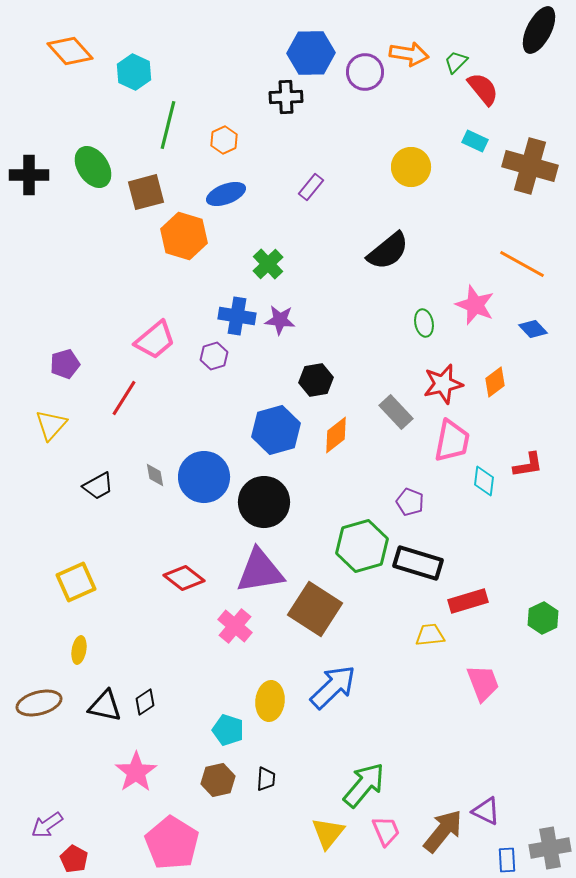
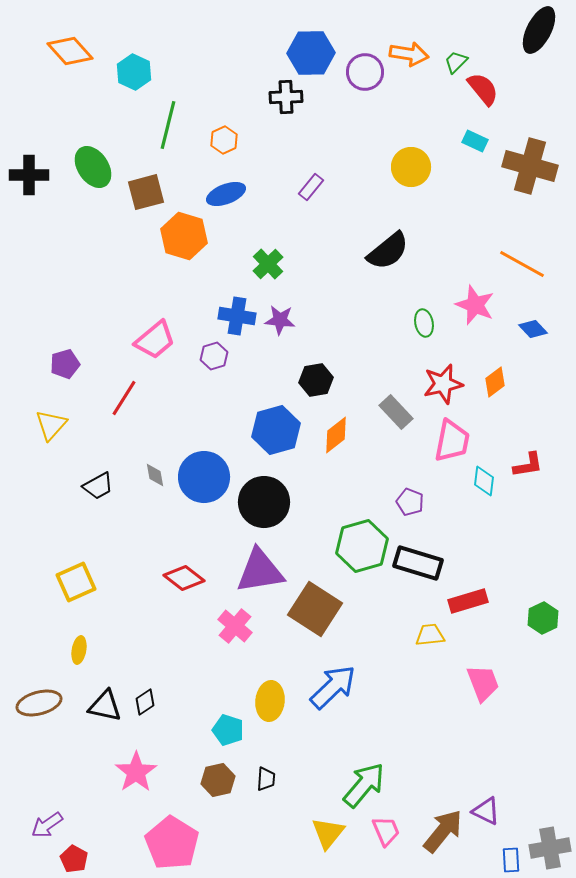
blue rectangle at (507, 860): moved 4 px right
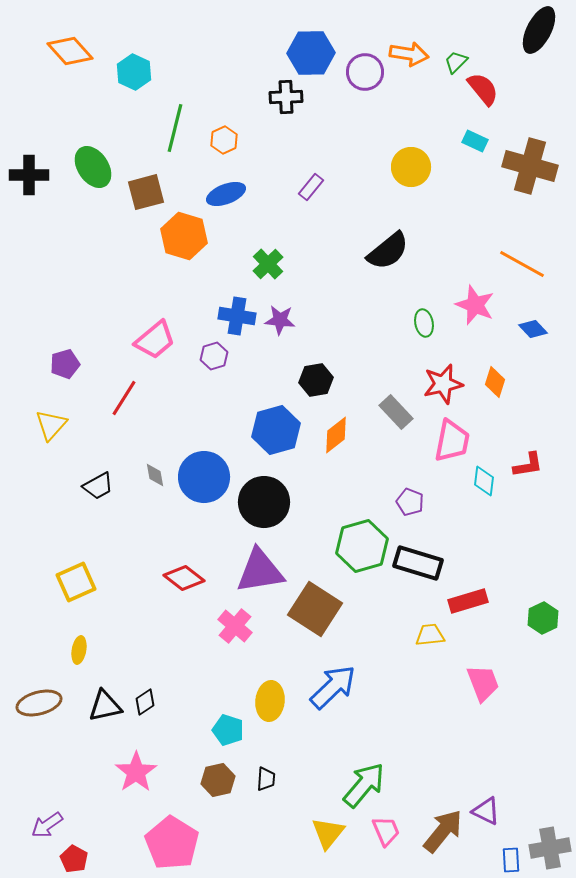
green line at (168, 125): moved 7 px right, 3 px down
orange diamond at (495, 382): rotated 36 degrees counterclockwise
black triangle at (105, 706): rotated 24 degrees counterclockwise
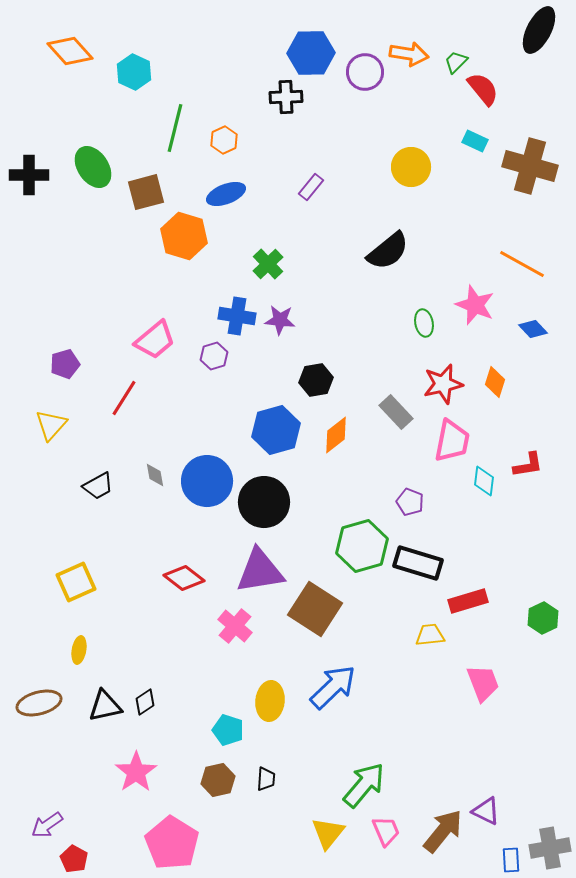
blue circle at (204, 477): moved 3 px right, 4 px down
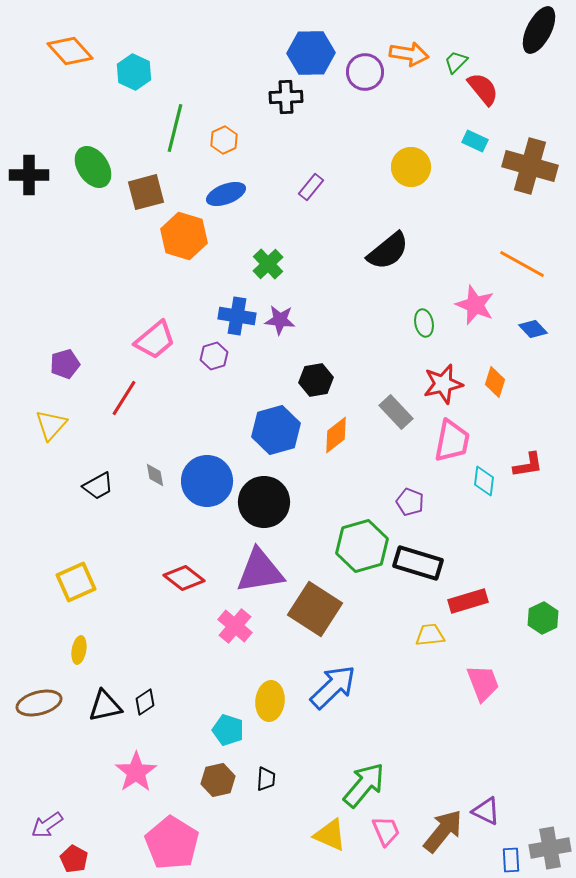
yellow triangle at (328, 833): moved 2 px right, 2 px down; rotated 45 degrees counterclockwise
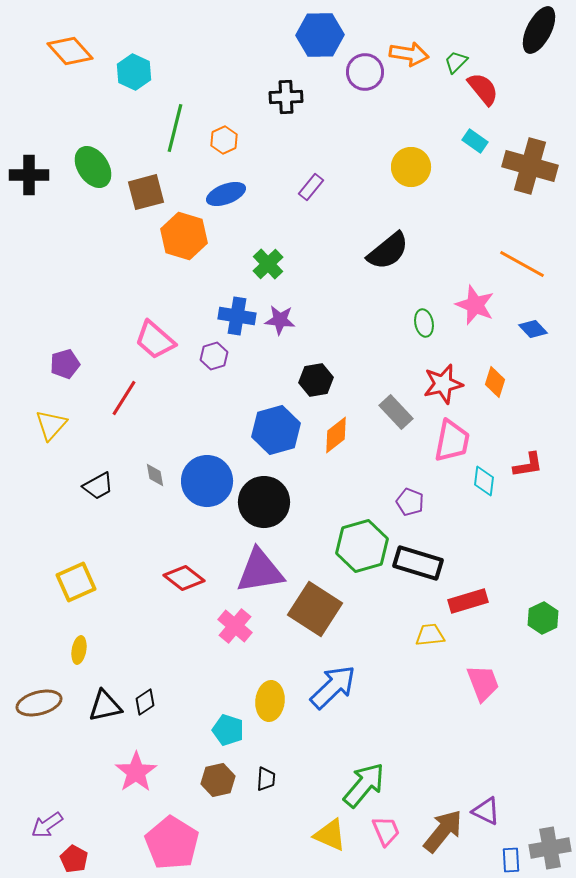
blue hexagon at (311, 53): moved 9 px right, 18 px up
cyan rectangle at (475, 141): rotated 10 degrees clockwise
pink trapezoid at (155, 340): rotated 81 degrees clockwise
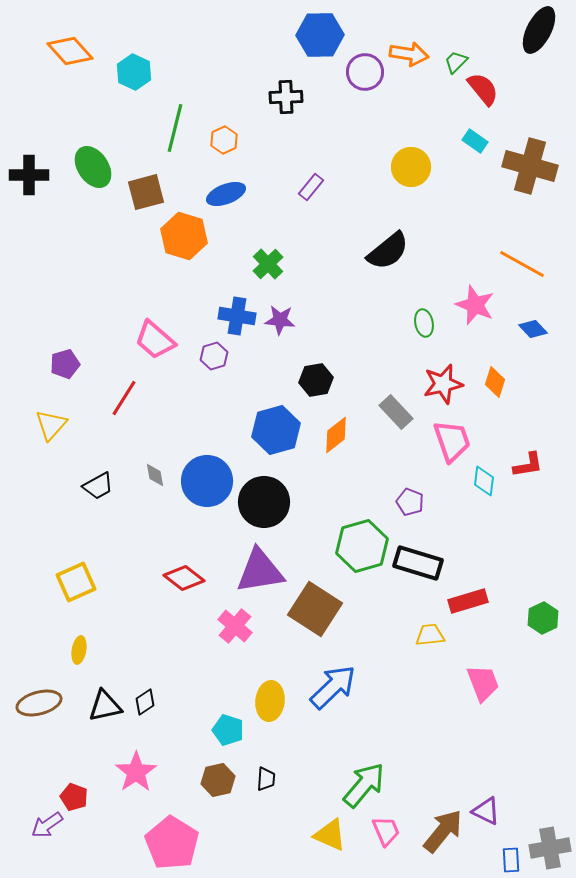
pink trapezoid at (452, 441): rotated 30 degrees counterclockwise
red pentagon at (74, 859): moved 62 px up; rotated 8 degrees counterclockwise
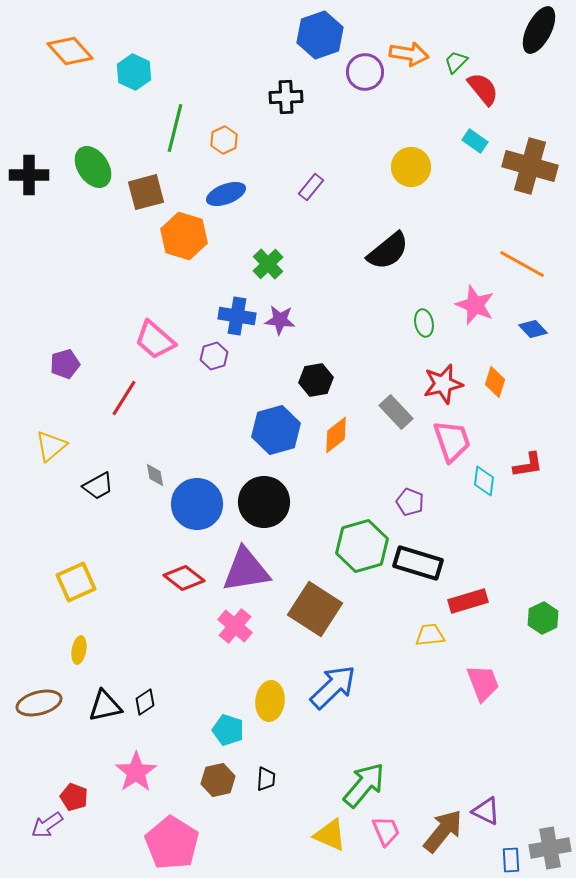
blue hexagon at (320, 35): rotated 18 degrees counterclockwise
yellow triangle at (51, 425): moved 21 px down; rotated 8 degrees clockwise
blue circle at (207, 481): moved 10 px left, 23 px down
purple triangle at (260, 571): moved 14 px left, 1 px up
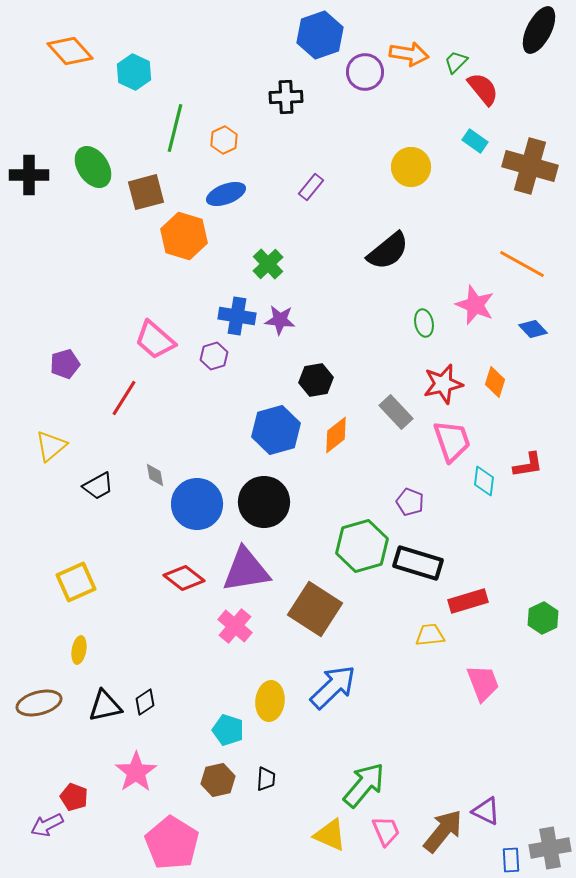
purple arrow at (47, 825): rotated 8 degrees clockwise
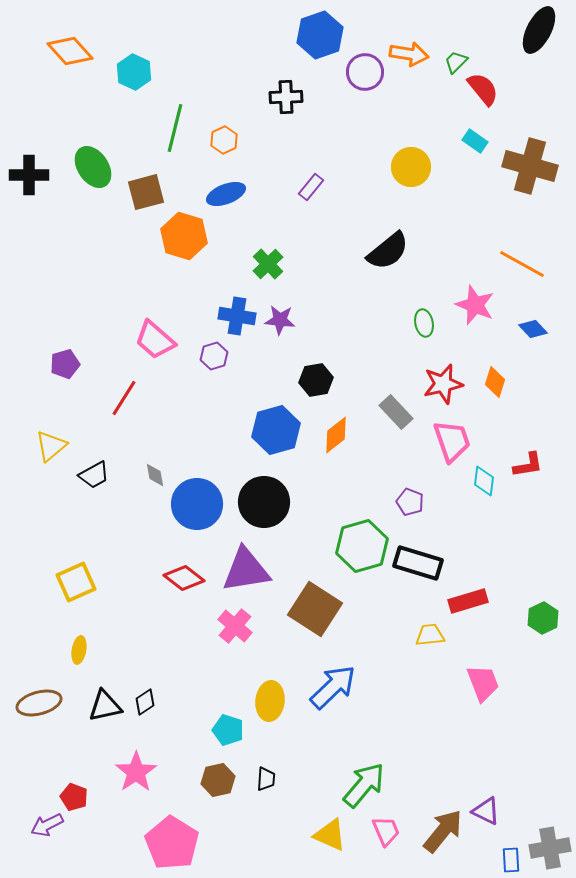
black trapezoid at (98, 486): moved 4 px left, 11 px up
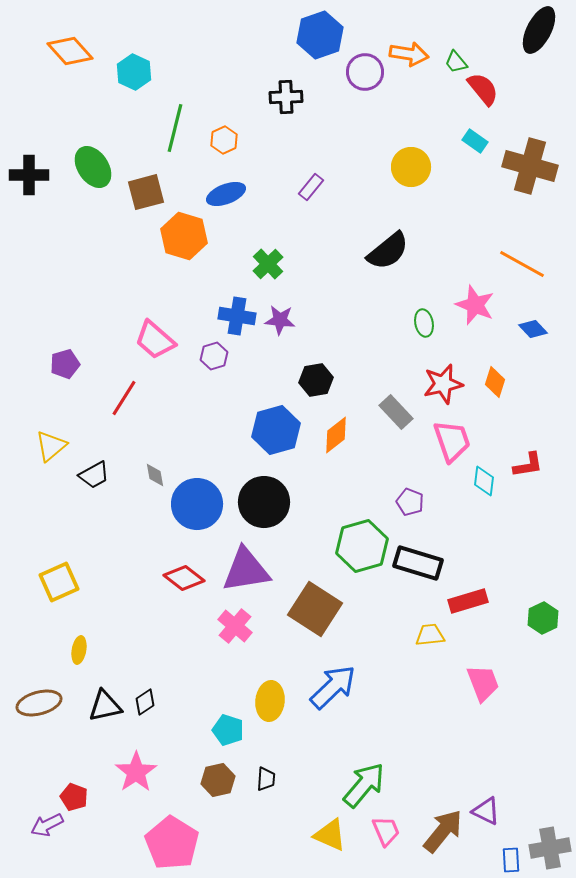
green trapezoid at (456, 62): rotated 85 degrees counterclockwise
yellow square at (76, 582): moved 17 px left
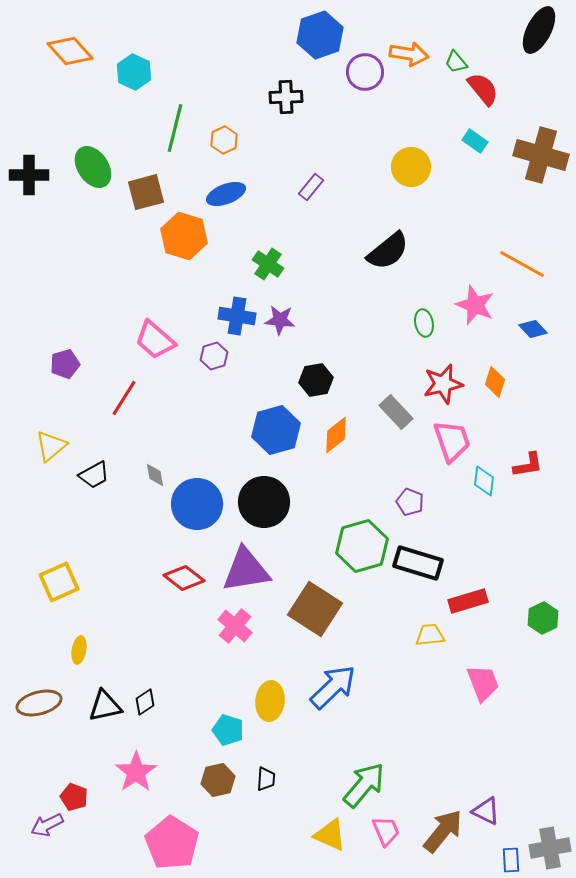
brown cross at (530, 166): moved 11 px right, 11 px up
green cross at (268, 264): rotated 12 degrees counterclockwise
